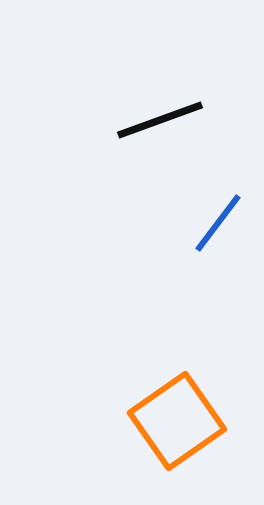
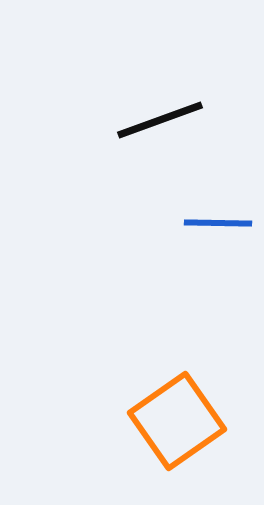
blue line: rotated 54 degrees clockwise
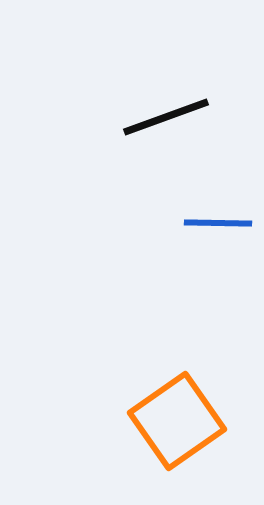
black line: moved 6 px right, 3 px up
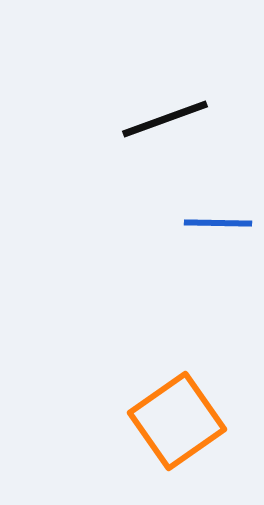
black line: moved 1 px left, 2 px down
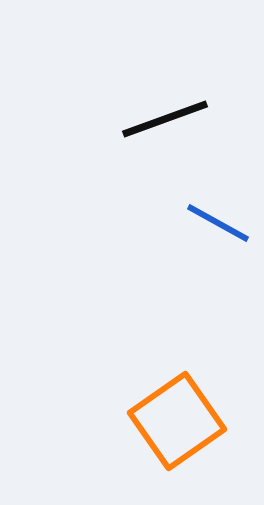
blue line: rotated 28 degrees clockwise
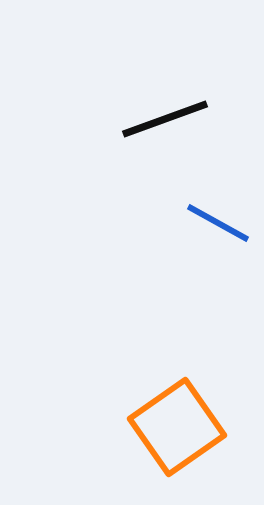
orange square: moved 6 px down
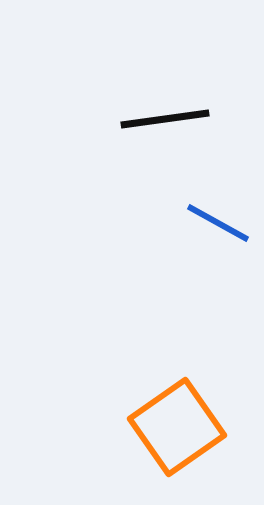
black line: rotated 12 degrees clockwise
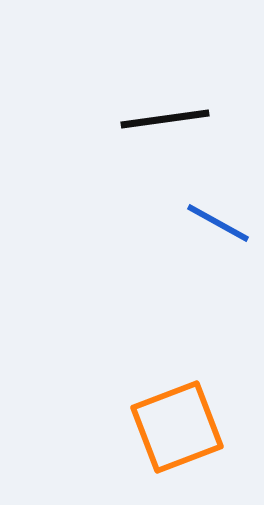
orange square: rotated 14 degrees clockwise
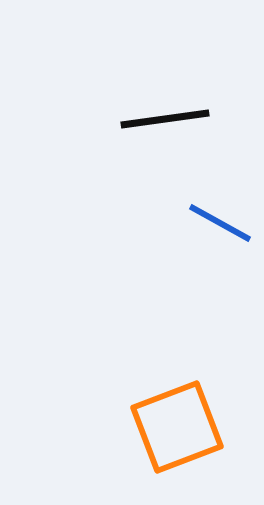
blue line: moved 2 px right
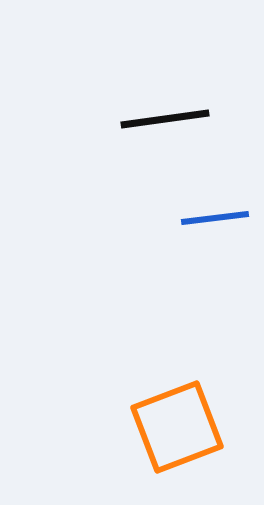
blue line: moved 5 px left, 5 px up; rotated 36 degrees counterclockwise
